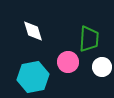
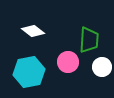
white diamond: rotated 35 degrees counterclockwise
green trapezoid: moved 1 px down
cyan hexagon: moved 4 px left, 5 px up
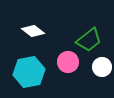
green trapezoid: rotated 48 degrees clockwise
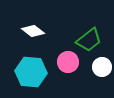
cyan hexagon: moved 2 px right; rotated 16 degrees clockwise
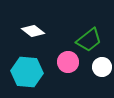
cyan hexagon: moved 4 px left
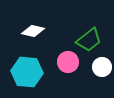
white diamond: rotated 25 degrees counterclockwise
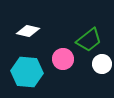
white diamond: moved 5 px left
pink circle: moved 5 px left, 3 px up
white circle: moved 3 px up
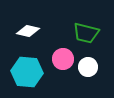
green trapezoid: moved 3 px left, 7 px up; rotated 52 degrees clockwise
white circle: moved 14 px left, 3 px down
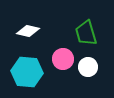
green trapezoid: rotated 60 degrees clockwise
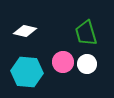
white diamond: moved 3 px left
pink circle: moved 3 px down
white circle: moved 1 px left, 3 px up
